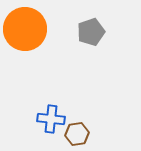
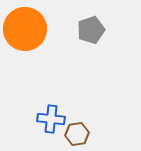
gray pentagon: moved 2 px up
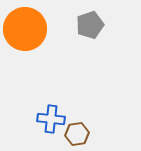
gray pentagon: moved 1 px left, 5 px up
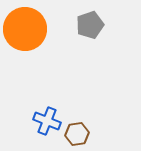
blue cross: moved 4 px left, 2 px down; rotated 16 degrees clockwise
